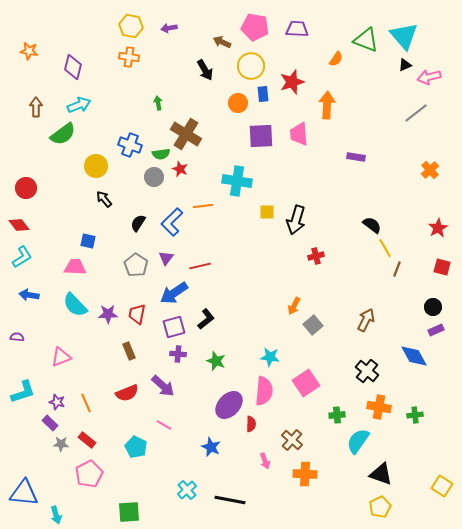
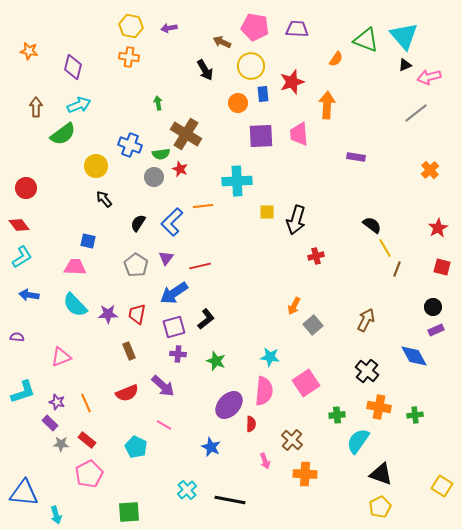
cyan cross at (237, 181): rotated 12 degrees counterclockwise
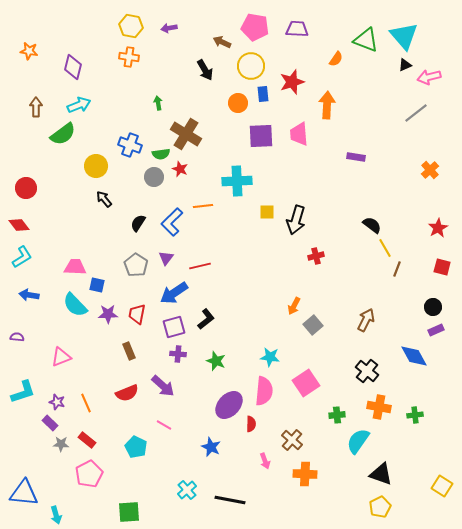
blue square at (88, 241): moved 9 px right, 44 px down
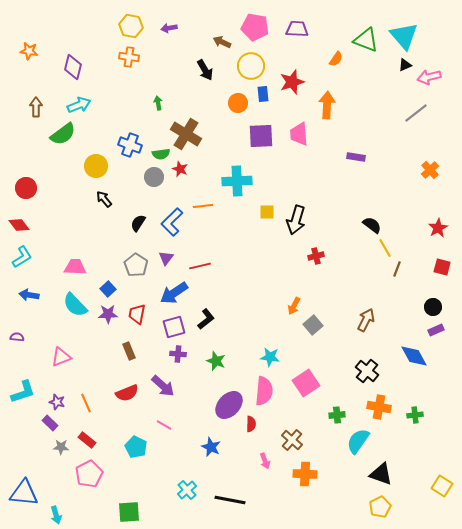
blue square at (97, 285): moved 11 px right, 4 px down; rotated 35 degrees clockwise
gray star at (61, 444): moved 3 px down
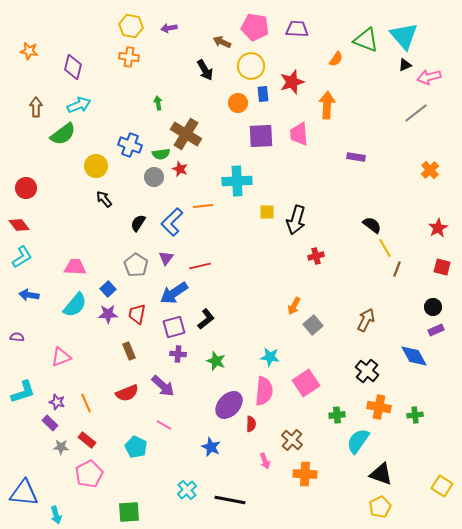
cyan semicircle at (75, 305): rotated 96 degrees counterclockwise
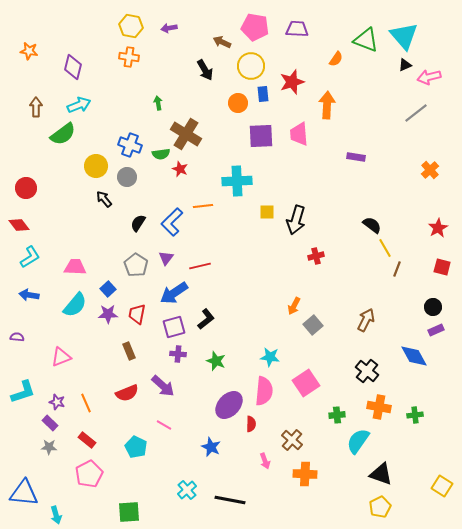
gray circle at (154, 177): moved 27 px left
cyan L-shape at (22, 257): moved 8 px right
gray star at (61, 447): moved 12 px left
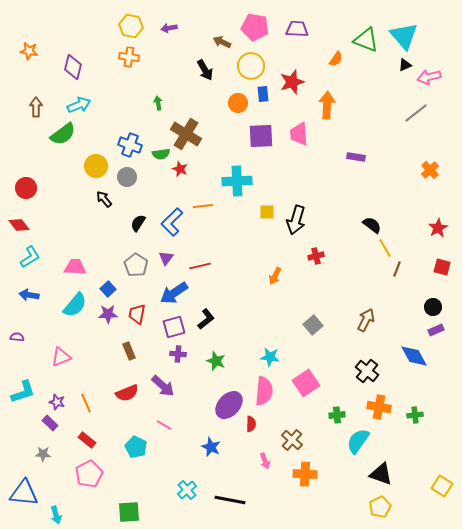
orange arrow at (294, 306): moved 19 px left, 30 px up
gray star at (49, 447): moved 6 px left, 7 px down
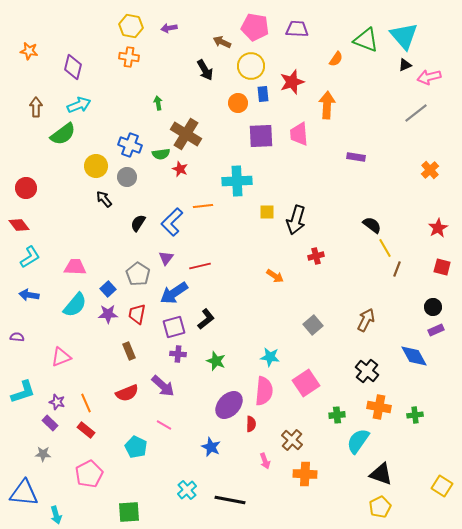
gray pentagon at (136, 265): moved 2 px right, 9 px down
orange arrow at (275, 276): rotated 84 degrees counterclockwise
red rectangle at (87, 440): moved 1 px left, 10 px up
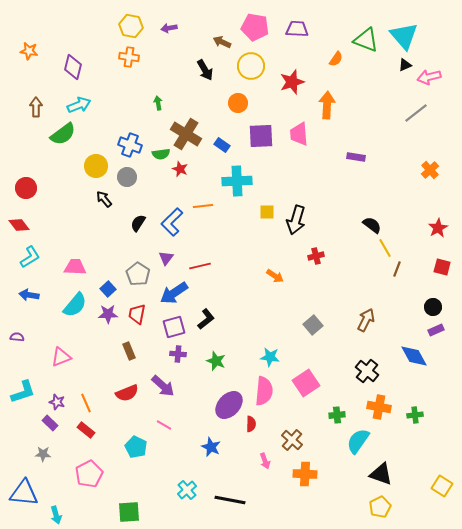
blue rectangle at (263, 94): moved 41 px left, 51 px down; rotated 49 degrees counterclockwise
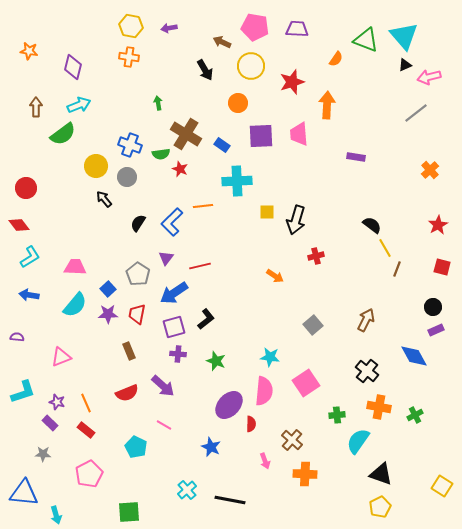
red star at (438, 228): moved 3 px up
green cross at (415, 415): rotated 21 degrees counterclockwise
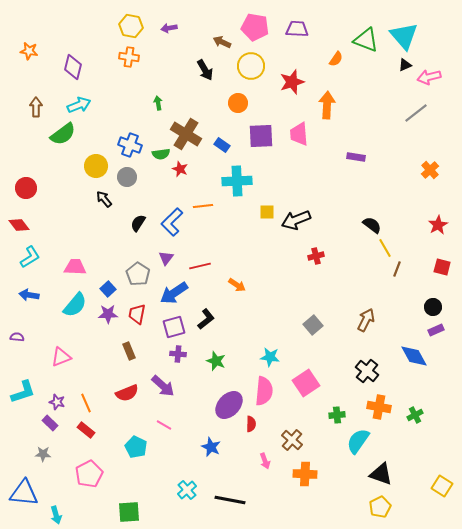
black arrow at (296, 220): rotated 52 degrees clockwise
orange arrow at (275, 276): moved 38 px left, 9 px down
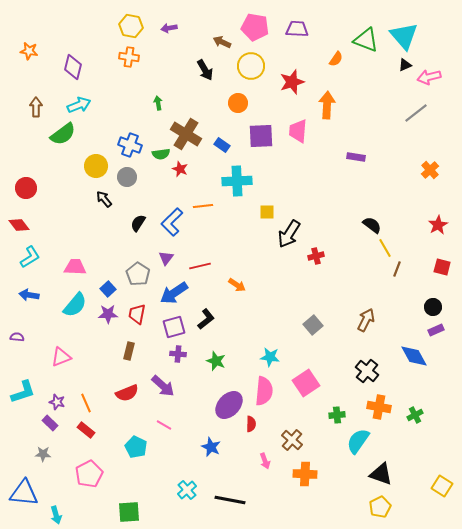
pink trapezoid at (299, 134): moved 1 px left, 3 px up; rotated 10 degrees clockwise
black arrow at (296, 220): moved 7 px left, 14 px down; rotated 36 degrees counterclockwise
brown rectangle at (129, 351): rotated 36 degrees clockwise
